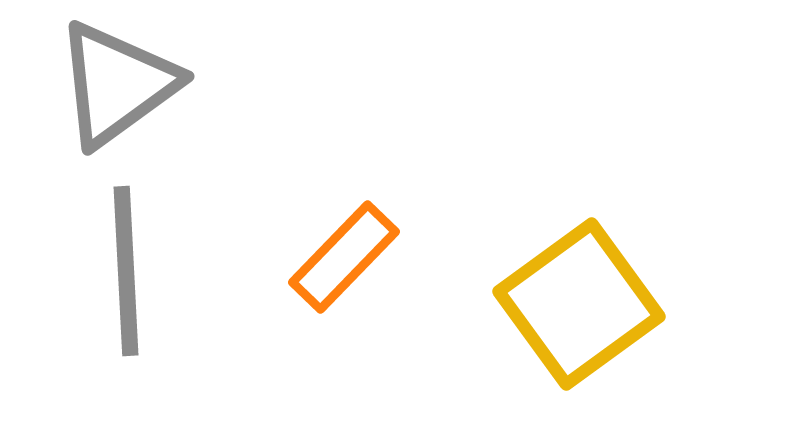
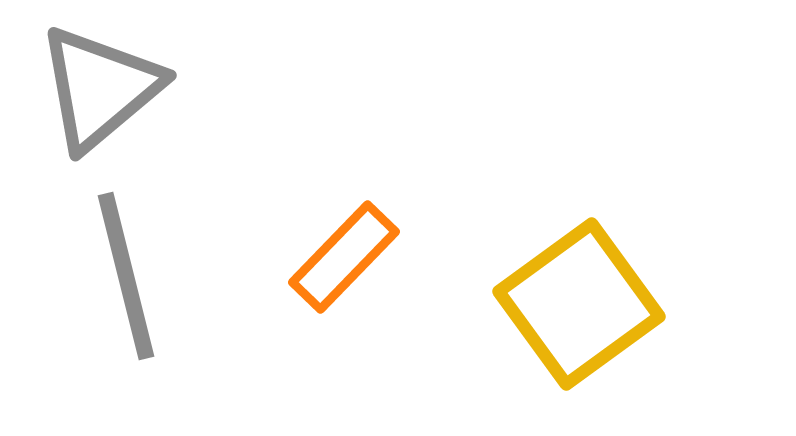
gray triangle: moved 17 px left, 4 px down; rotated 4 degrees counterclockwise
gray line: moved 5 px down; rotated 11 degrees counterclockwise
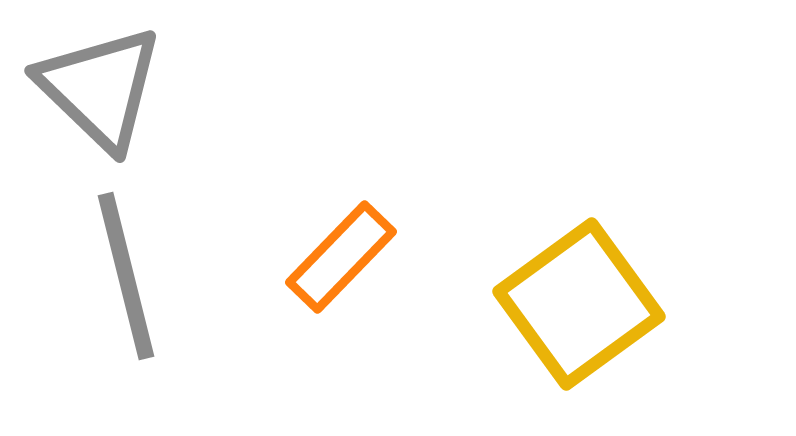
gray triangle: rotated 36 degrees counterclockwise
orange rectangle: moved 3 px left
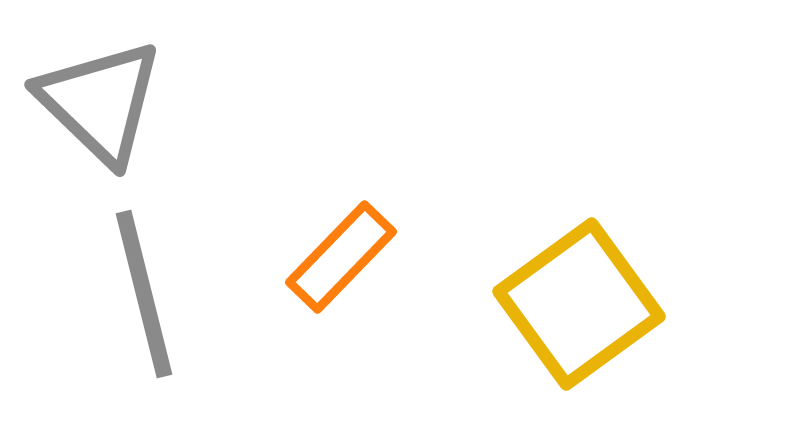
gray triangle: moved 14 px down
gray line: moved 18 px right, 18 px down
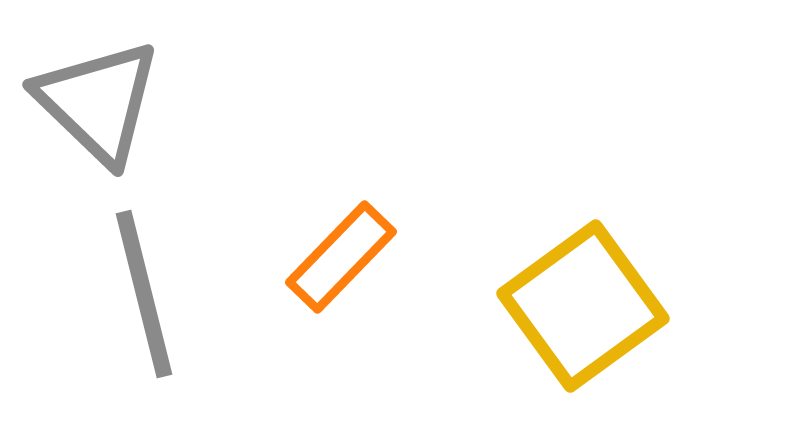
gray triangle: moved 2 px left
yellow square: moved 4 px right, 2 px down
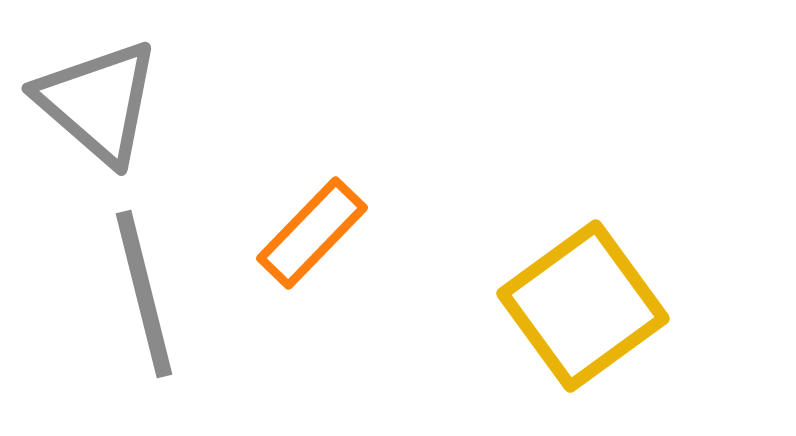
gray triangle: rotated 3 degrees counterclockwise
orange rectangle: moved 29 px left, 24 px up
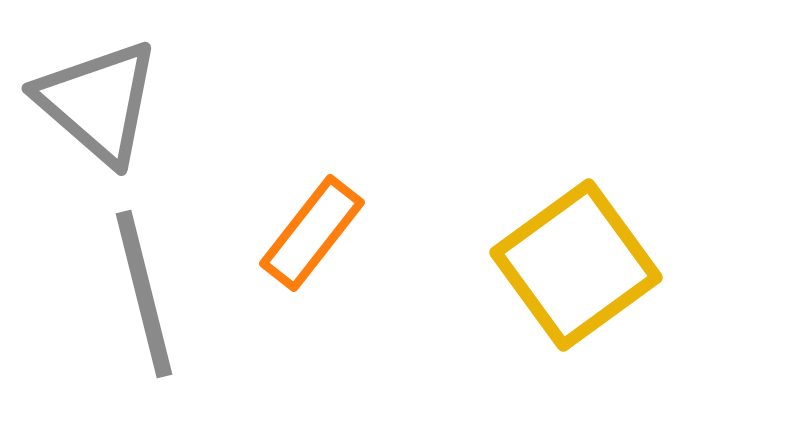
orange rectangle: rotated 6 degrees counterclockwise
yellow square: moved 7 px left, 41 px up
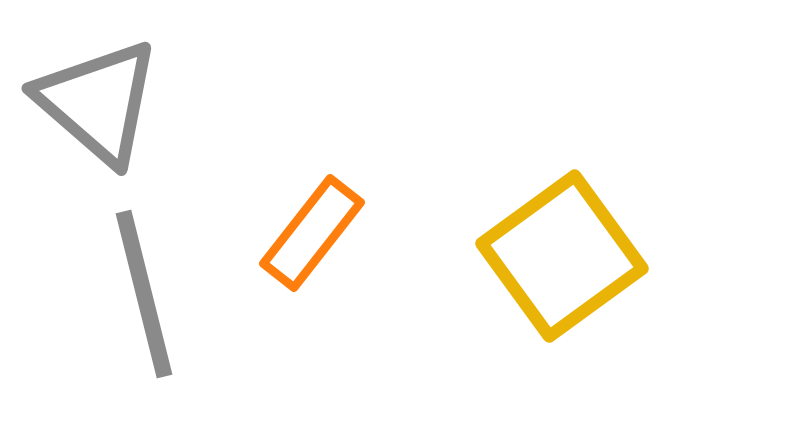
yellow square: moved 14 px left, 9 px up
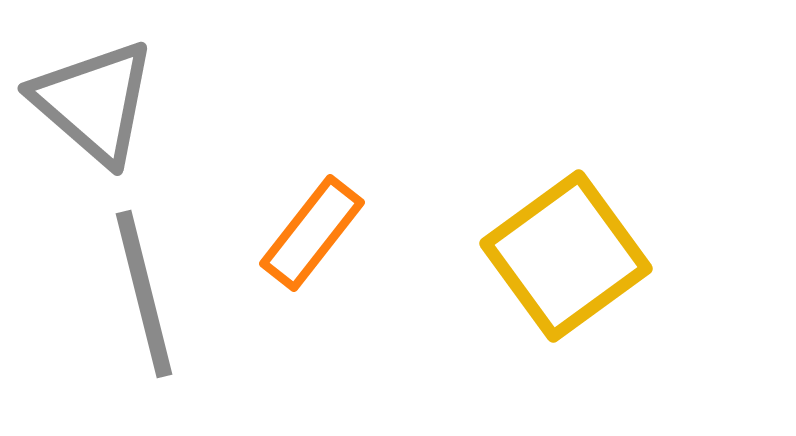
gray triangle: moved 4 px left
yellow square: moved 4 px right
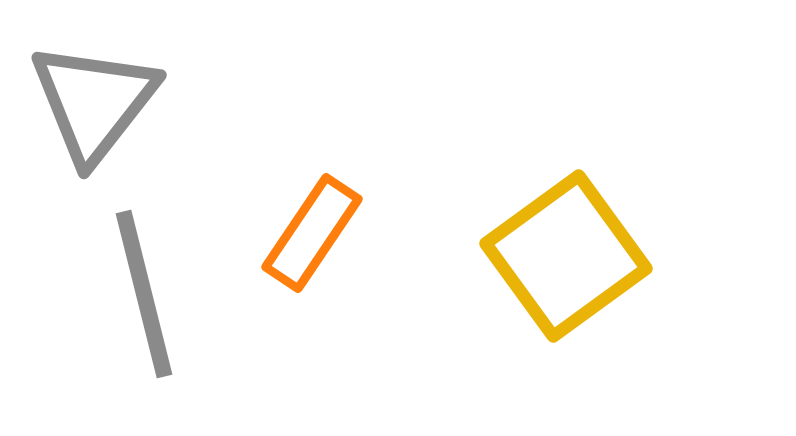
gray triangle: rotated 27 degrees clockwise
orange rectangle: rotated 4 degrees counterclockwise
